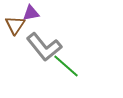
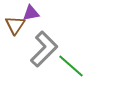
gray L-shape: moved 2 px down; rotated 96 degrees counterclockwise
green line: moved 5 px right
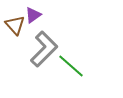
purple triangle: moved 2 px right, 2 px down; rotated 24 degrees counterclockwise
brown triangle: rotated 15 degrees counterclockwise
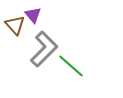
purple triangle: rotated 36 degrees counterclockwise
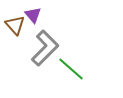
gray L-shape: moved 1 px right, 1 px up
green line: moved 3 px down
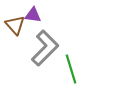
purple triangle: rotated 42 degrees counterclockwise
green line: rotated 32 degrees clockwise
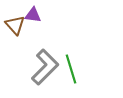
gray L-shape: moved 19 px down
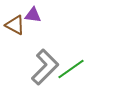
brown triangle: rotated 20 degrees counterclockwise
green line: rotated 72 degrees clockwise
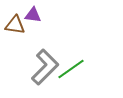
brown triangle: rotated 20 degrees counterclockwise
